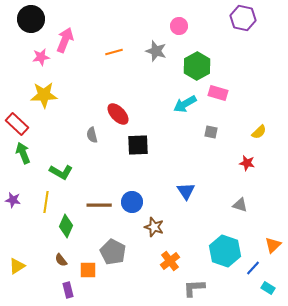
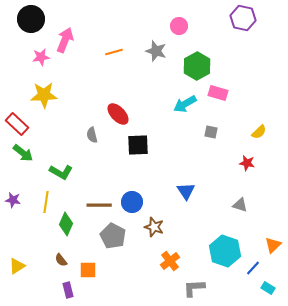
green arrow: rotated 150 degrees clockwise
green diamond: moved 2 px up
gray pentagon: moved 16 px up
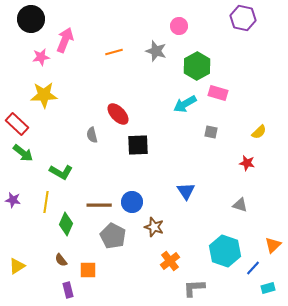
cyan rectangle: rotated 48 degrees counterclockwise
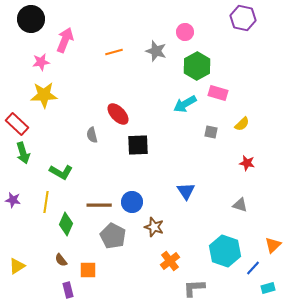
pink circle: moved 6 px right, 6 px down
pink star: moved 5 px down
yellow semicircle: moved 17 px left, 8 px up
green arrow: rotated 35 degrees clockwise
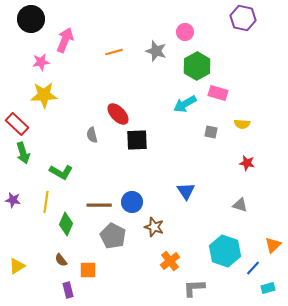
yellow semicircle: rotated 49 degrees clockwise
black square: moved 1 px left, 5 px up
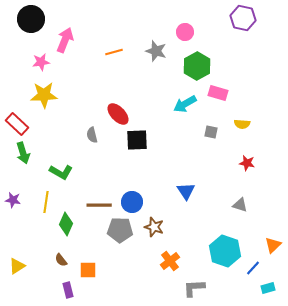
gray pentagon: moved 7 px right, 6 px up; rotated 25 degrees counterclockwise
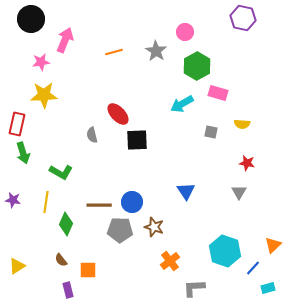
gray star: rotated 15 degrees clockwise
cyan arrow: moved 3 px left
red rectangle: rotated 60 degrees clockwise
gray triangle: moved 1 px left, 13 px up; rotated 42 degrees clockwise
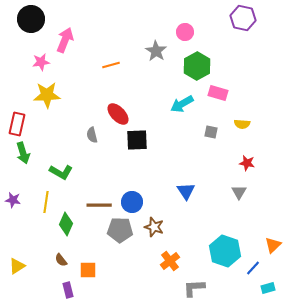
orange line: moved 3 px left, 13 px down
yellow star: moved 3 px right
